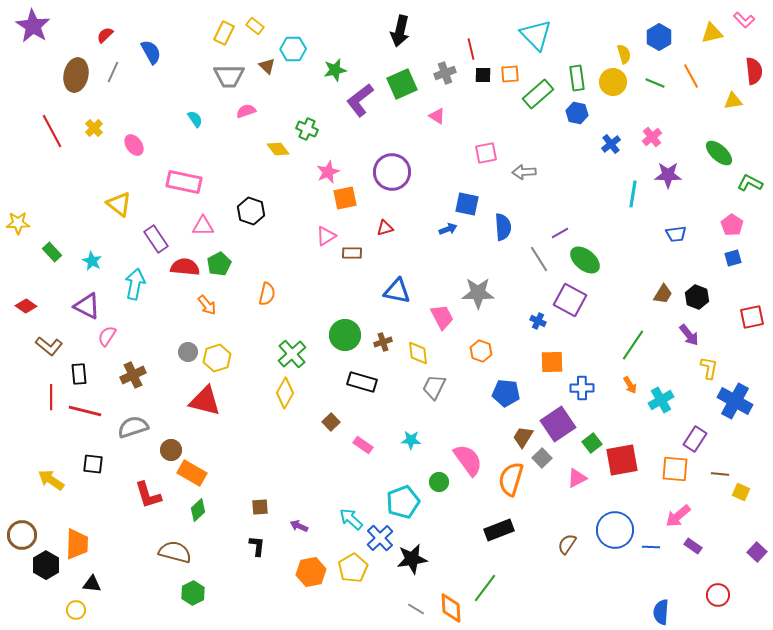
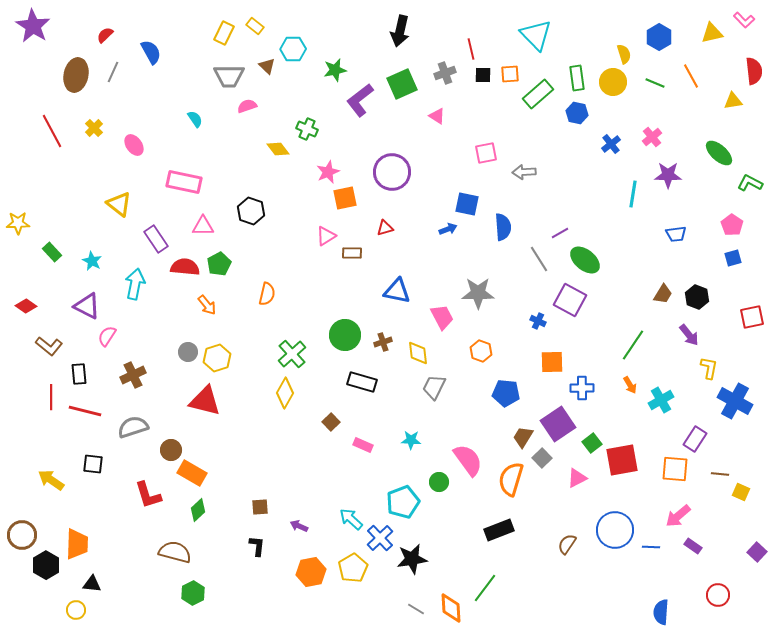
pink semicircle at (246, 111): moved 1 px right, 5 px up
pink rectangle at (363, 445): rotated 12 degrees counterclockwise
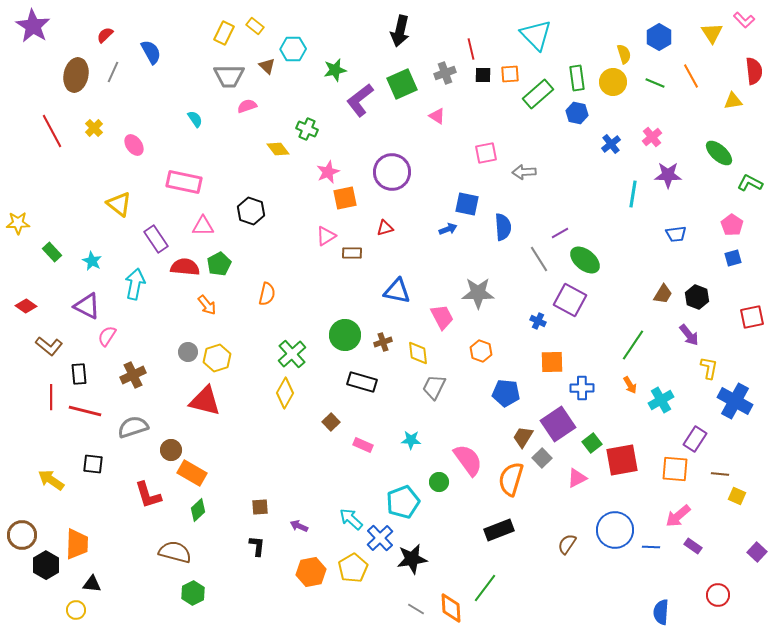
yellow triangle at (712, 33): rotated 50 degrees counterclockwise
yellow square at (741, 492): moved 4 px left, 4 px down
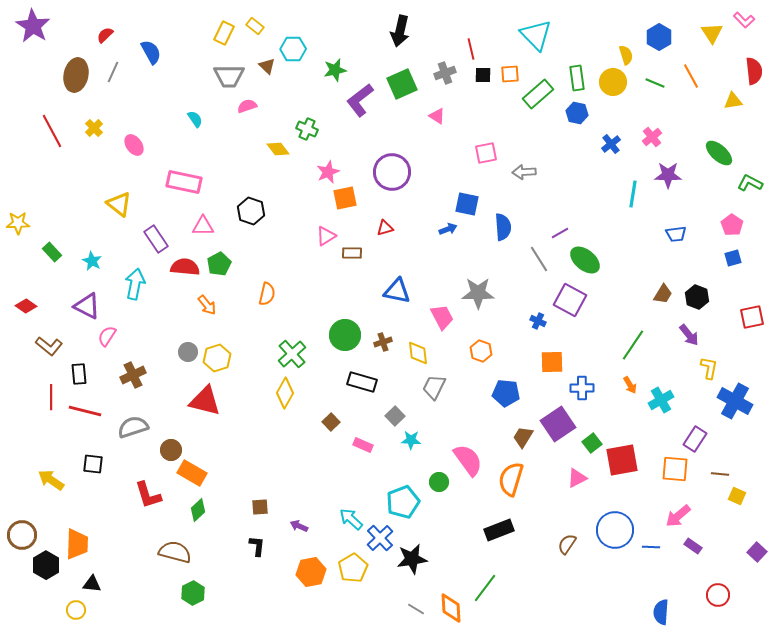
yellow semicircle at (624, 54): moved 2 px right, 1 px down
gray square at (542, 458): moved 147 px left, 42 px up
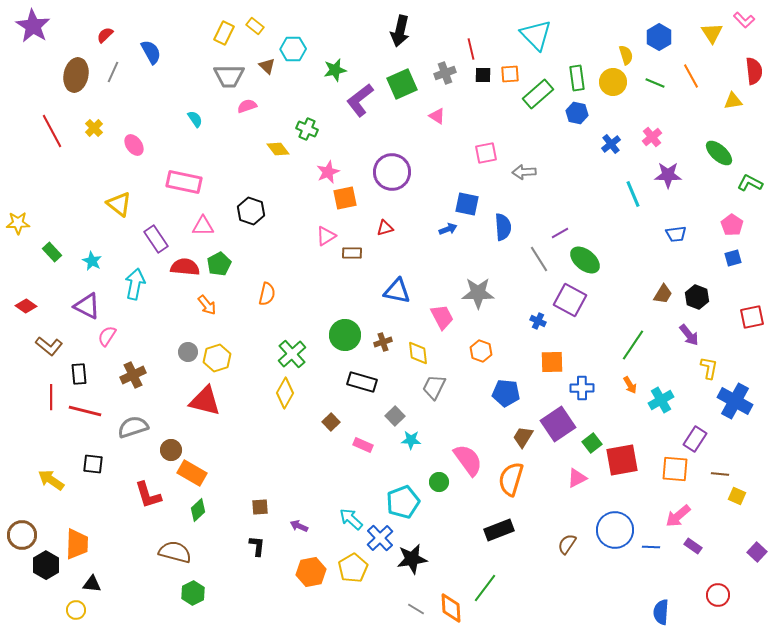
cyan line at (633, 194): rotated 32 degrees counterclockwise
